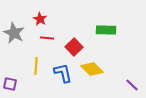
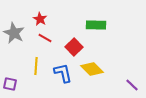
green rectangle: moved 10 px left, 5 px up
red line: moved 2 px left; rotated 24 degrees clockwise
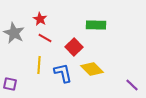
yellow line: moved 3 px right, 1 px up
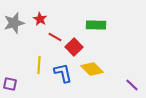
gray star: moved 10 px up; rotated 30 degrees clockwise
red line: moved 10 px right, 1 px up
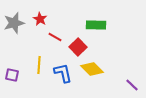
red square: moved 4 px right
purple square: moved 2 px right, 9 px up
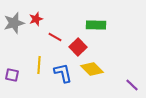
red star: moved 4 px left; rotated 24 degrees clockwise
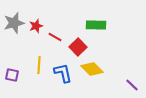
red star: moved 7 px down
